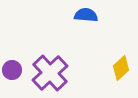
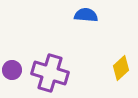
purple cross: rotated 30 degrees counterclockwise
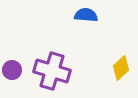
purple cross: moved 2 px right, 2 px up
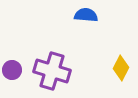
yellow diamond: rotated 20 degrees counterclockwise
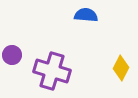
purple circle: moved 15 px up
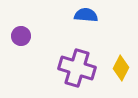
purple circle: moved 9 px right, 19 px up
purple cross: moved 25 px right, 3 px up
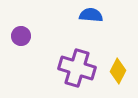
blue semicircle: moved 5 px right
yellow diamond: moved 3 px left, 3 px down
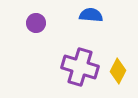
purple circle: moved 15 px right, 13 px up
purple cross: moved 3 px right, 1 px up
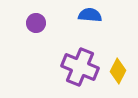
blue semicircle: moved 1 px left
purple cross: rotated 6 degrees clockwise
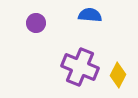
yellow diamond: moved 4 px down
